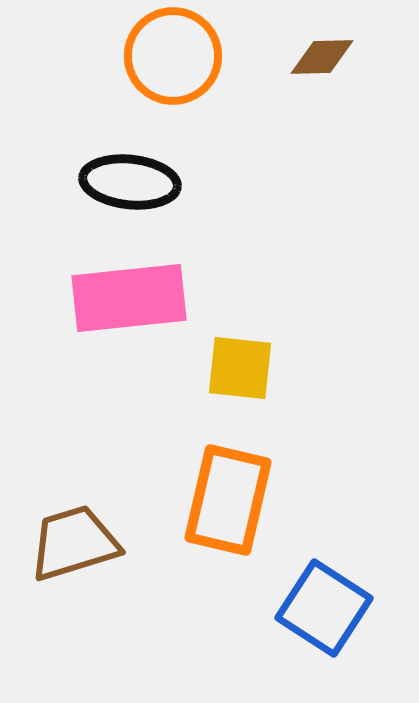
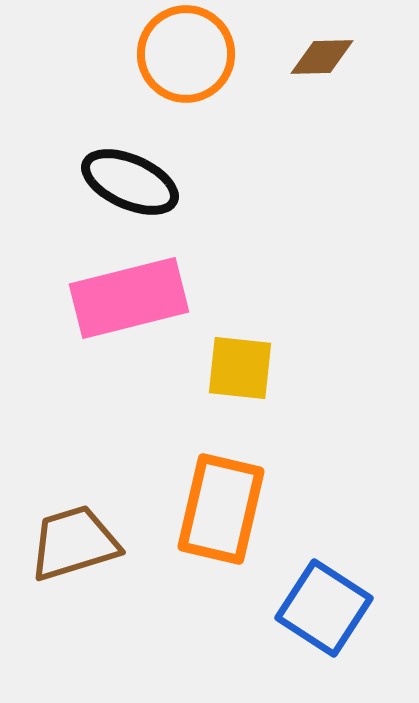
orange circle: moved 13 px right, 2 px up
black ellipse: rotated 18 degrees clockwise
pink rectangle: rotated 8 degrees counterclockwise
orange rectangle: moved 7 px left, 9 px down
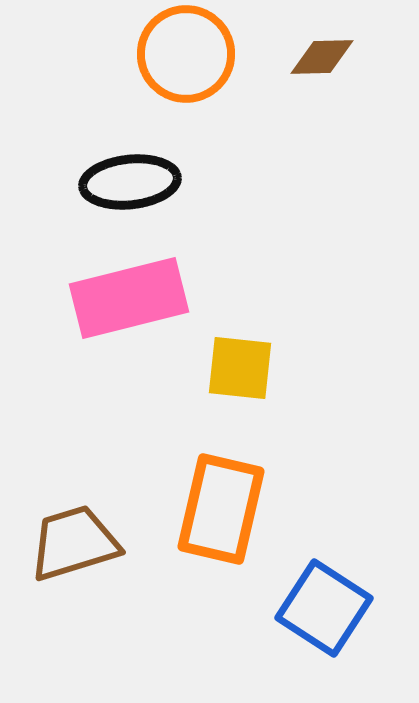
black ellipse: rotated 30 degrees counterclockwise
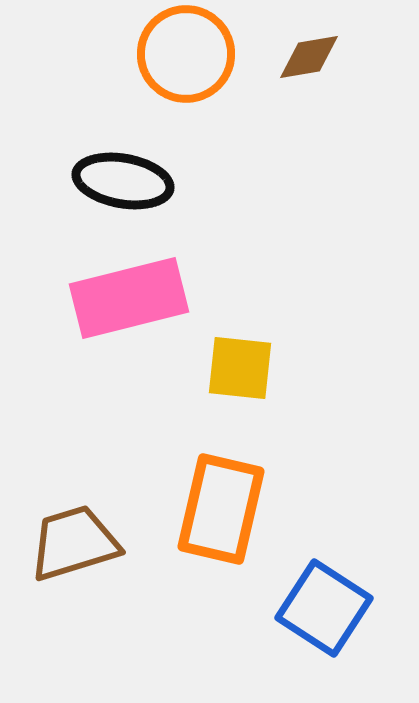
brown diamond: moved 13 px left; rotated 8 degrees counterclockwise
black ellipse: moved 7 px left, 1 px up; rotated 16 degrees clockwise
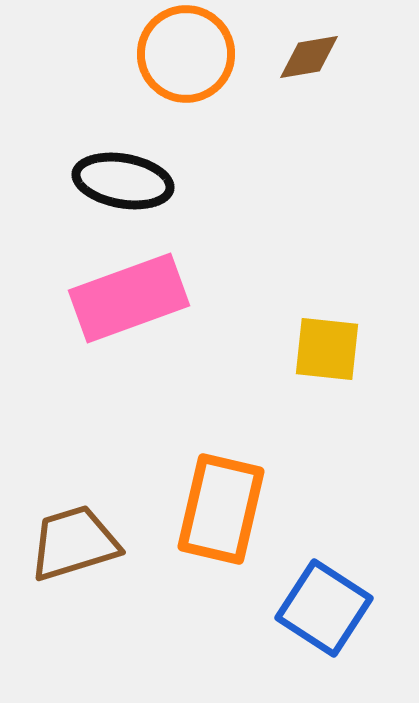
pink rectangle: rotated 6 degrees counterclockwise
yellow square: moved 87 px right, 19 px up
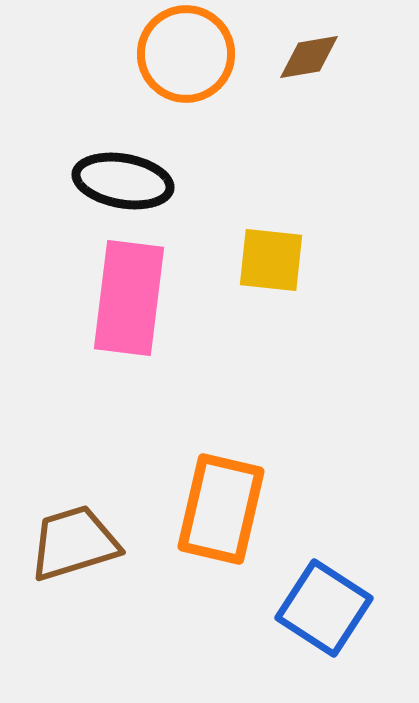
pink rectangle: rotated 63 degrees counterclockwise
yellow square: moved 56 px left, 89 px up
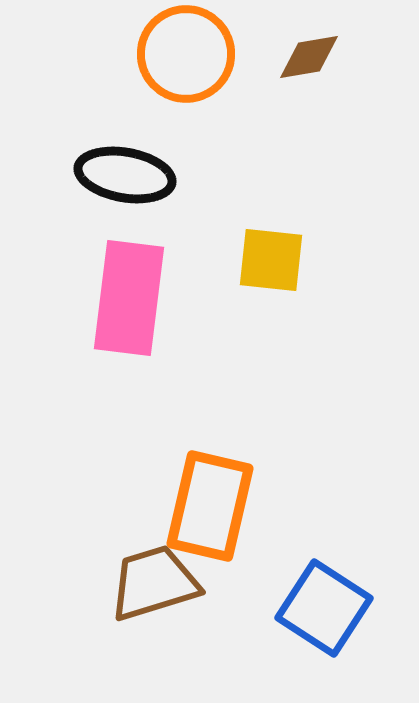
black ellipse: moved 2 px right, 6 px up
orange rectangle: moved 11 px left, 3 px up
brown trapezoid: moved 80 px right, 40 px down
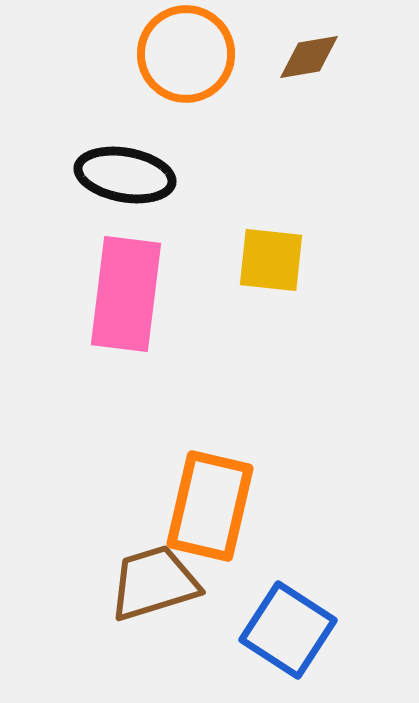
pink rectangle: moved 3 px left, 4 px up
blue square: moved 36 px left, 22 px down
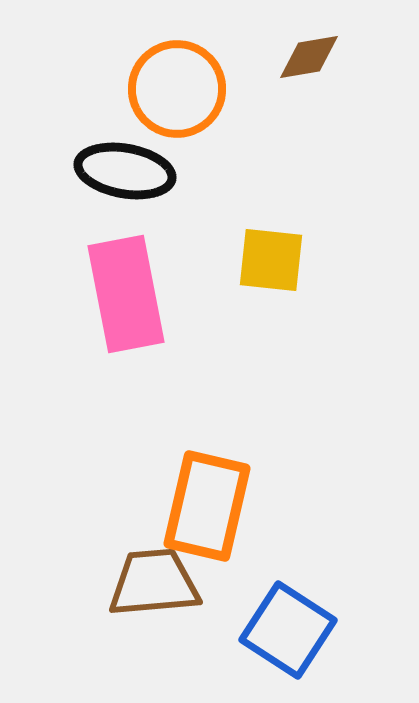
orange circle: moved 9 px left, 35 px down
black ellipse: moved 4 px up
pink rectangle: rotated 18 degrees counterclockwise
orange rectangle: moved 3 px left
brown trapezoid: rotated 12 degrees clockwise
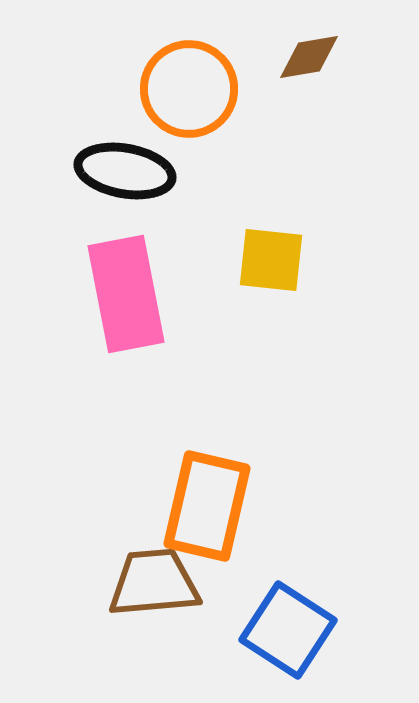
orange circle: moved 12 px right
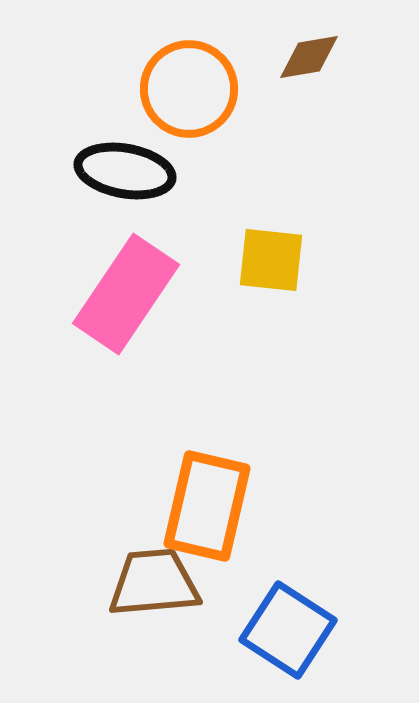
pink rectangle: rotated 45 degrees clockwise
